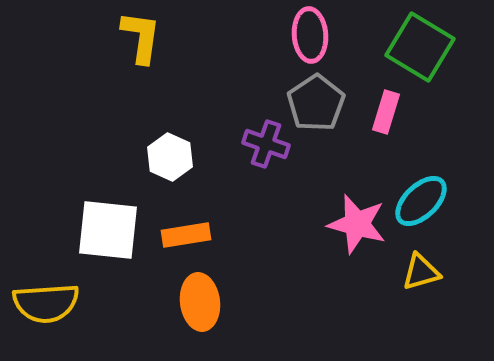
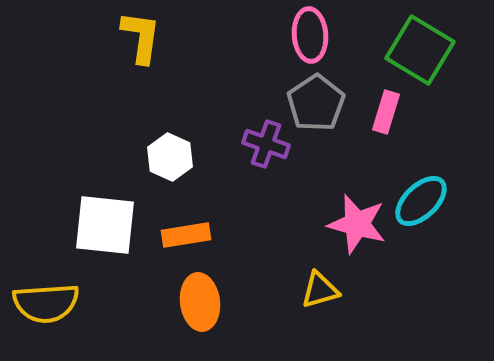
green square: moved 3 px down
white square: moved 3 px left, 5 px up
yellow triangle: moved 101 px left, 18 px down
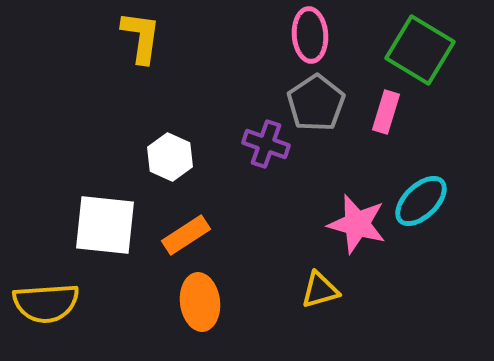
orange rectangle: rotated 24 degrees counterclockwise
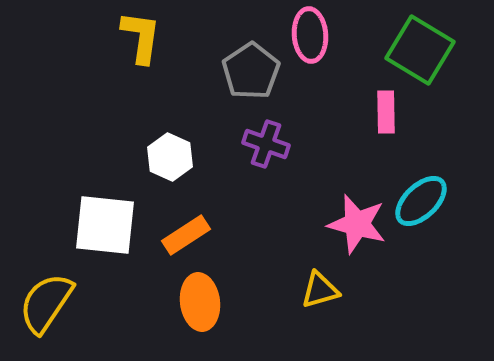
gray pentagon: moved 65 px left, 32 px up
pink rectangle: rotated 18 degrees counterclockwise
yellow semicircle: rotated 128 degrees clockwise
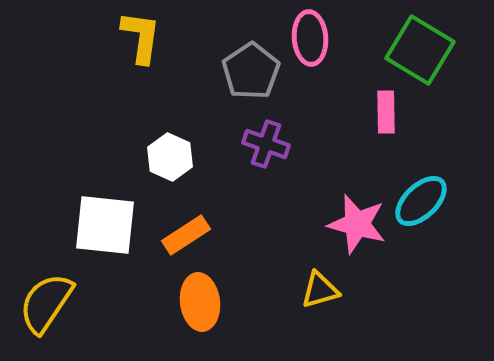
pink ellipse: moved 3 px down
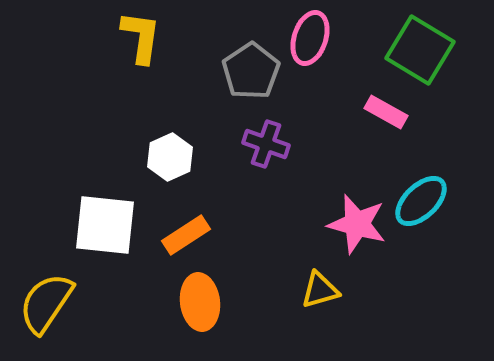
pink ellipse: rotated 22 degrees clockwise
pink rectangle: rotated 60 degrees counterclockwise
white hexagon: rotated 12 degrees clockwise
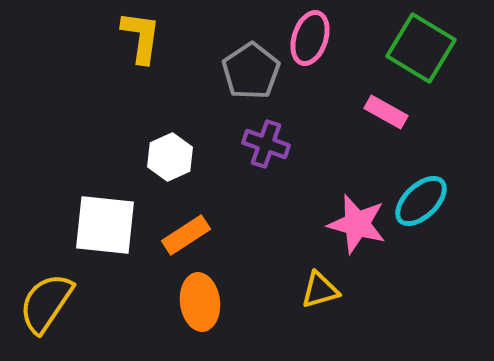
green square: moved 1 px right, 2 px up
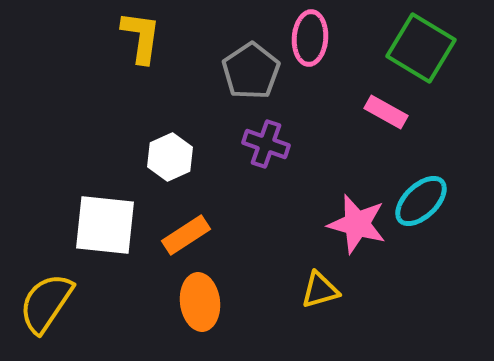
pink ellipse: rotated 14 degrees counterclockwise
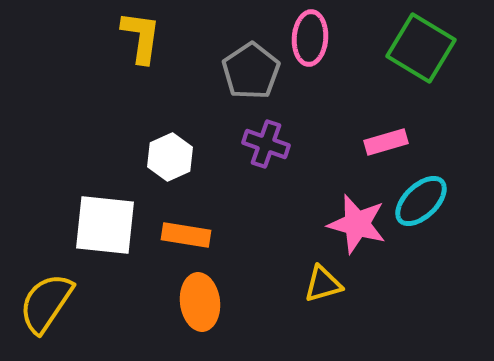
pink rectangle: moved 30 px down; rotated 45 degrees counterclockwise
orange rectangle: rotated 42 degrees clockwise
yellow triangle: moved 3 px right, 6 px up
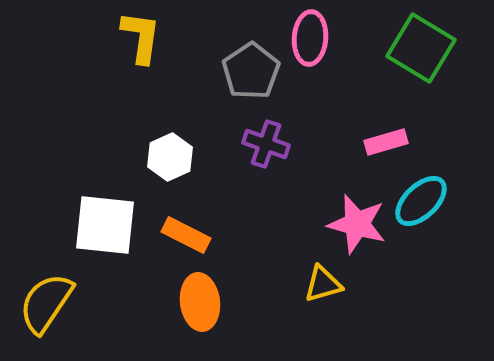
orange rectangle: rotated 18 degrees clockwise
